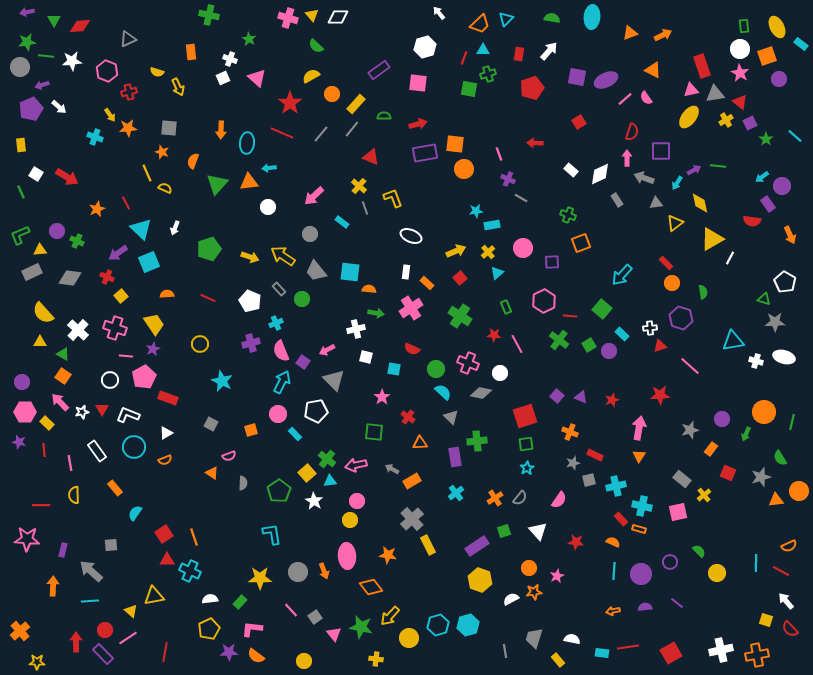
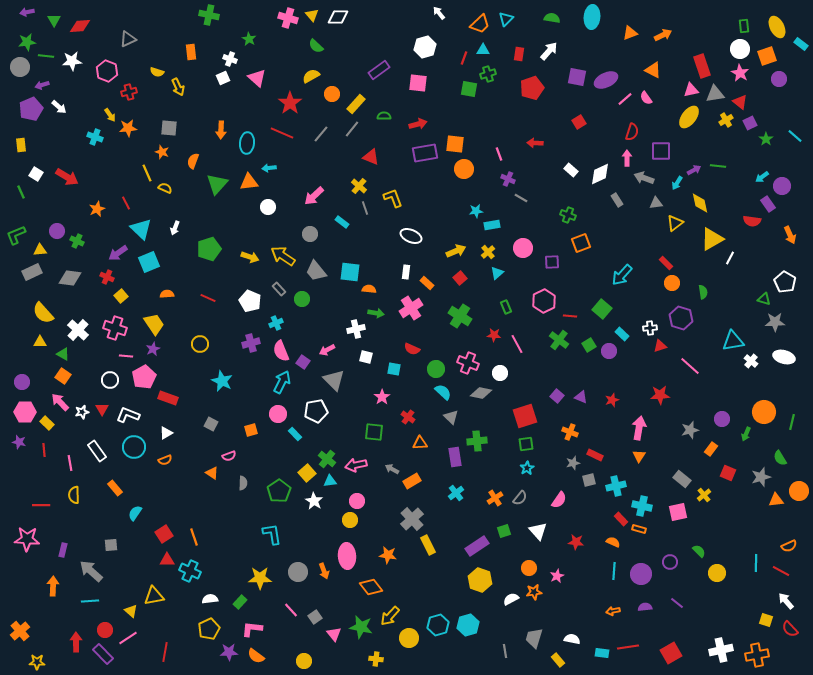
green L-shape at (20, 235): moved 4 px left
white cross at (756, 361): moved 5 px left; rotated 24 degrees clockwise
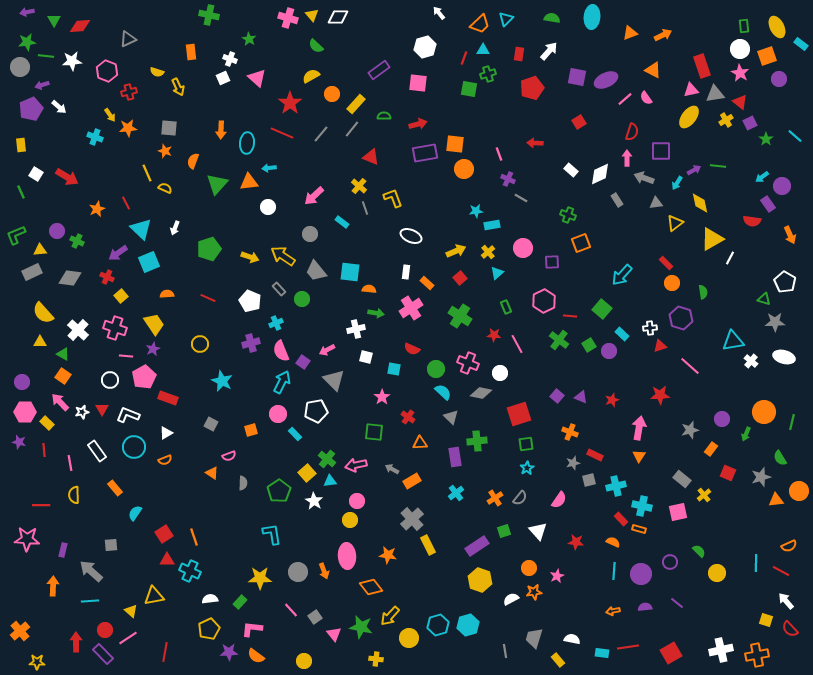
orange star at (162, 152): moved 3 px right, 1 px up
red square at (525, 416): moved 6 px left, 2 px up
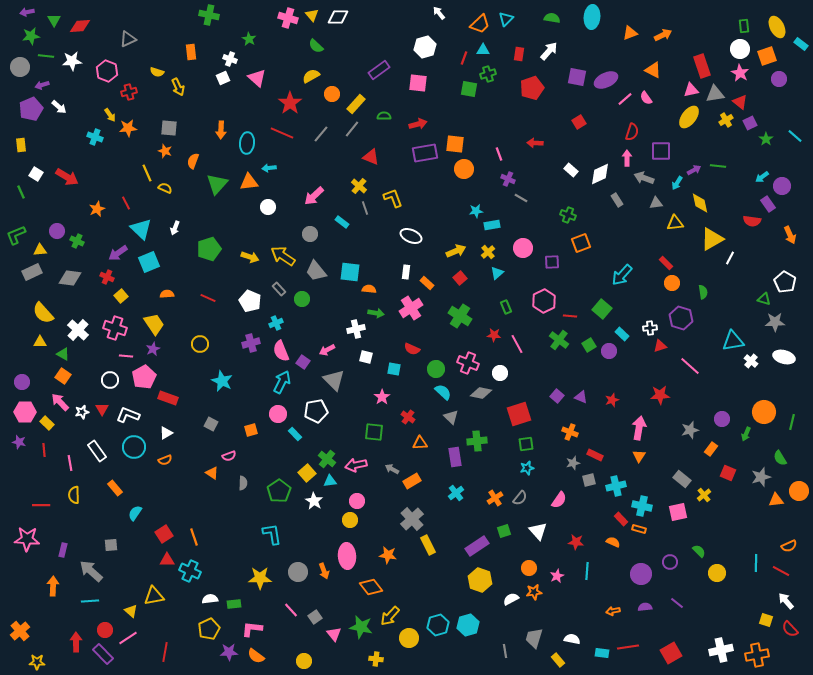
green star at (27, 42): moved 4 px right, 6 px up
yellow triangle at (675, 223): rotated 30 degrees clockwise
cyan star at (527, 468): rotated 16 degrees clockwise
cyan line at (614, 571): moved 27 px left
green rectangle at (240, 602): moved 6 px left, 2 px down; rotated 40 degrees clockwise
